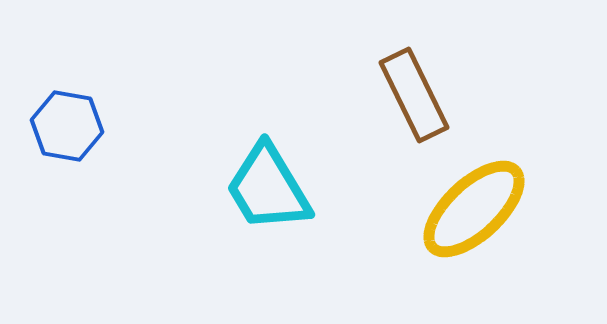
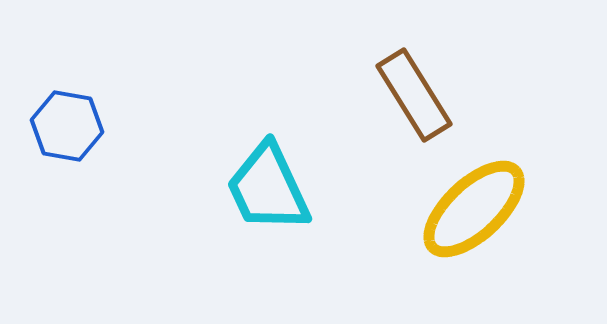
brown rectangle: rotated 6 degrees counterclockwise
cyan trapezoid: rotated 6 degrees clockwise
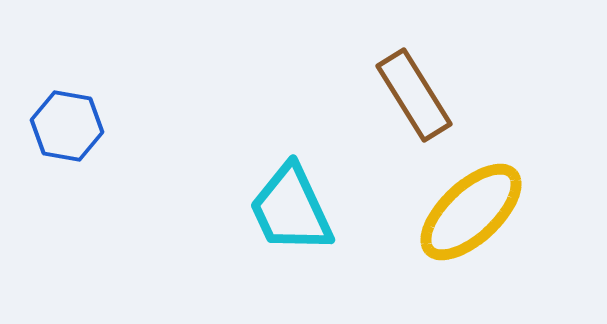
cyan trapezoid: moved 23 px right, 21 px down
yellow ellipse: moved 3 px left, 3 px down
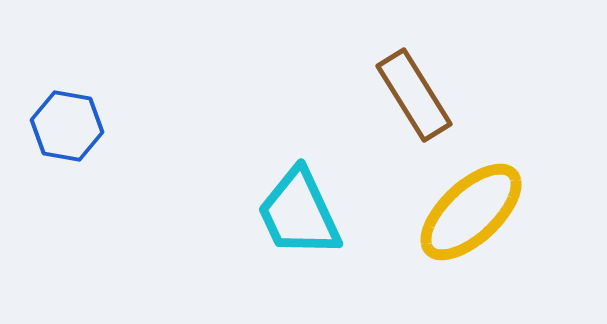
cyan trapezoid: moved 8 px right, 4 px down
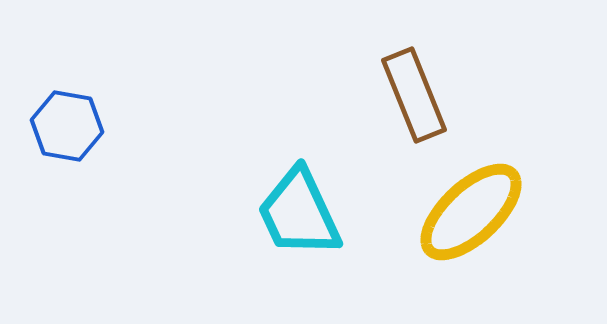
brown rectangle: rotated 10 degrees clockwise
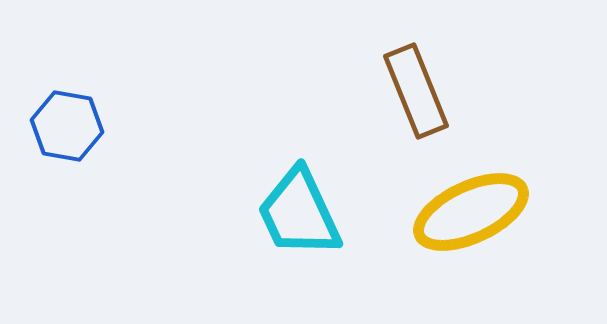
brown rectangle: moved 2 px right, 4 px up
yellow ellipse: rotated 18 degrees clockwise
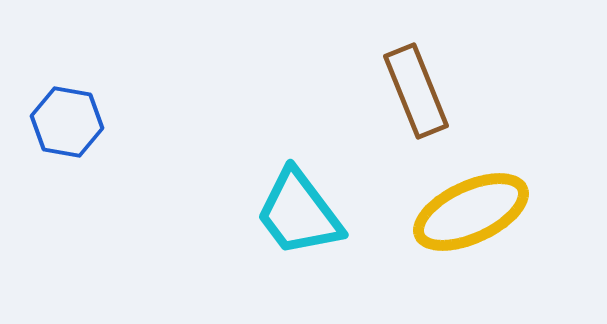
blue hexagon: moved 4 px up
cyan trapezoid: rotated 12 degrees counterclockwise
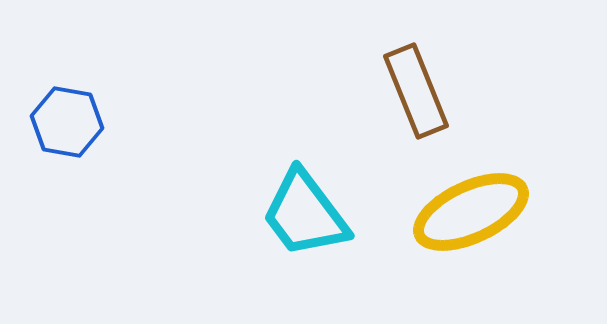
cyan trapezoid: moved 6 px right, 1 px down
